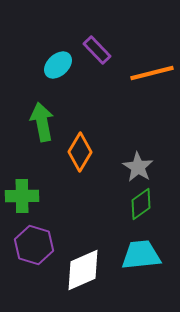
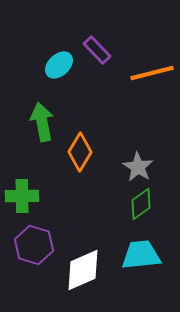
cyan ellipse: moved 1 px right
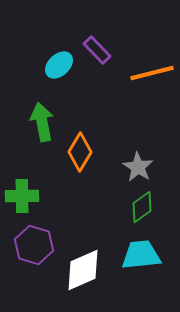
green diamond: moved 1 px right, 3 px down
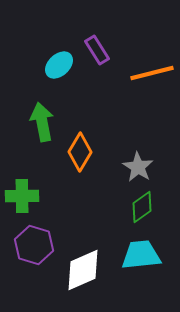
purple rectangle: rotated 12 degrees clockwise
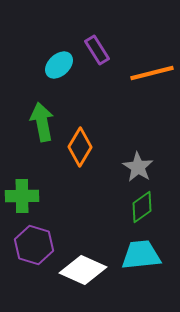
orange diamond: moved 5 px up
white diamond: rotated 48 degrees clockwise
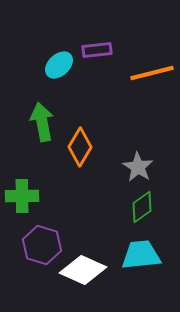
purple rectangle: rotated 64 degrees counterclockwise
purple hexagon: moved 8 px right
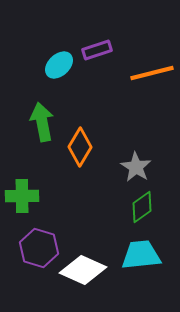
purple rectangle: rotated 12 degrees counterclockwise
gray star: moved 2 px left
purple hexagon: moved 3 px left, 3 px down
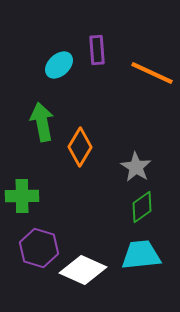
purple rectangle: rotated 76 degrees counterclockwise
orange line: rotated 39 degrees clockwise
